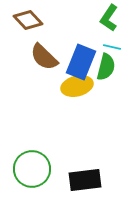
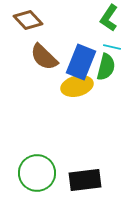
green circle: moved 5 px right, 4 px down
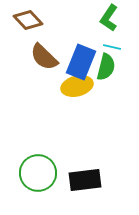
green circle: moved 1 px right
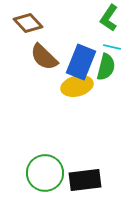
brown diamond: moved 3 px down
green circle: moved 7 px right
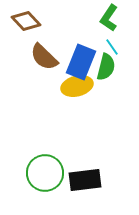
brown diamond: moved 2 px left, 2 px up
cyan line: rotated 42 degrees clockwise
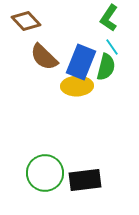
yellow ellipse: rotated 12 degrees clockwise
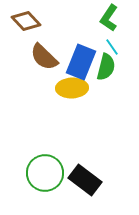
yellow ellipse: moved 5 px left, 2 px down
black rectangle: rotated 44 degrees clockwise
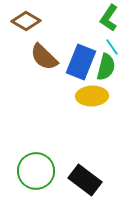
brown diamond: rotated 16 degrees counterclockwise
yellow ellipse: moved 20 px right, 8 px down
green circle: moved 9 px left, 2 px up
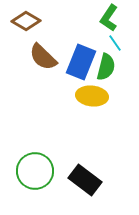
cyan line: moved 3 px right, 4 px up
brown semicircle: moved 1 px left
yellow ellipse: rotated 8 degrees clockwise
green circle: moved 1 px left
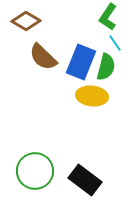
green L-shape: moved 1 px left, 1 px up
